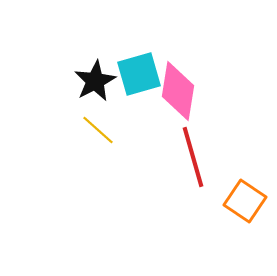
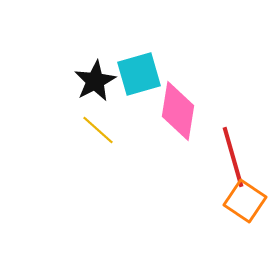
pink diamond: moved 20 px down
red line: moved 40 px right
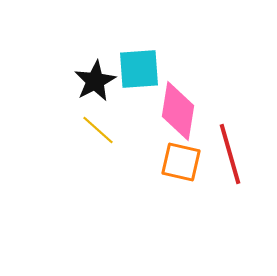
cyan square: moved 5 px up; rotated 12 degrees clockwise
red line: moved 3 px left, 3 px up
orange square: moved 64 px left, 39 px up; rotated 21 degrees counterclockwise
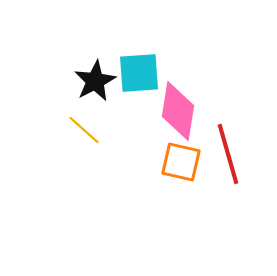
cyan square: moved 4 px down
yellow line: moved 14 px left
red line: moved 2 px left
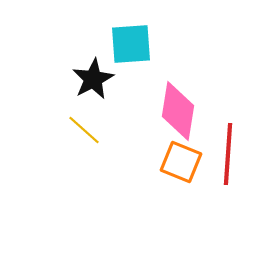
cyan square: moved 8 px left, 29 px up
black star: moved 2 px left, 2 px up
red line: rotated 20 degrees clockwise
orange square: rotated 9 degrees clockwise
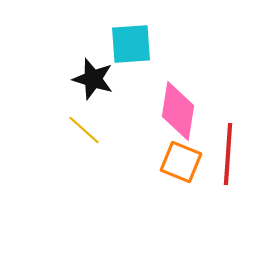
black star: rotated 27 degrees counterclockwise
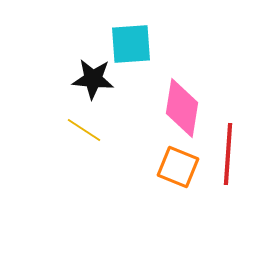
black star: rotated 12 degrees counterclockwise
pink diamond: moved 4 px right, 3 px up
yellow line: rotated 9 degrees counterclockwise
orange square: moved 3 px left, 5 px down
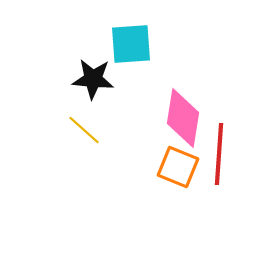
pink diamond: moved 1 px right, 10 px down
yellow line: rotated 9 degrees clockwise
red line: moved 9 px left
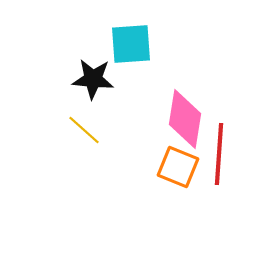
pink diamond: moved 2 px right, 1 px down
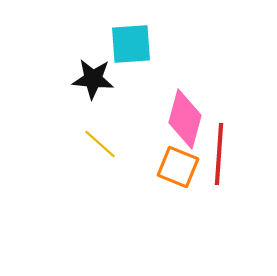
pink diamond: rotated 6 degrees clockwise
yellow line: moved 16 px right, 14 px down
